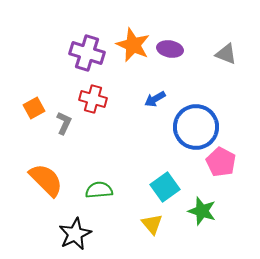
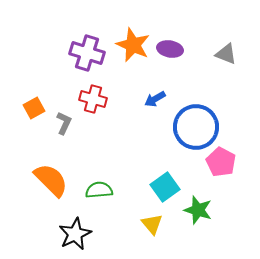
orange semicircle: moved 5 px right
green star: moved 4 px left, 1 px up
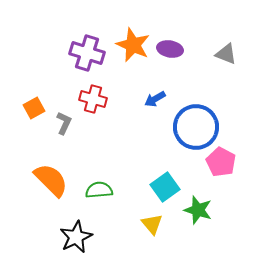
black star: moved 1 px right, 3 px down
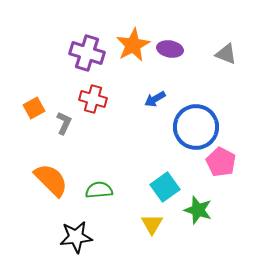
orange star: rotated 20 degrees clockwise
yellow triangle: rotated 10 degrees clockwise
black star: rotated 20 degrees clockwise
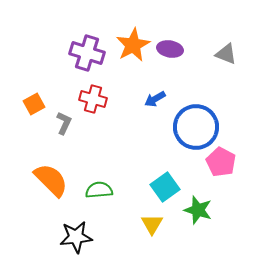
orange square: moved 4 px up
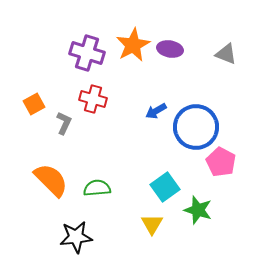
blue arrow: moved 1 px right, 12 px down
green semicircle: moved 2 px left, 2 px up
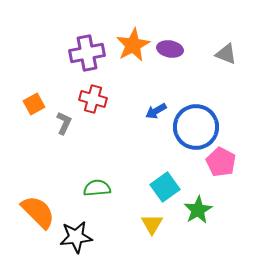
purple cross: rotated 28 degrees counterclockwise
orange semicircle: moved 13 px left, 32 px down
green star: rotated 24 degrees clockwise
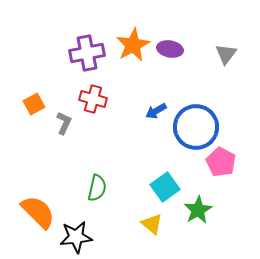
gray triangle: rotated 45 degrees clockwise
green semicircle: rotated 108 degrees clockwise
yellow triangle: rotated 20 degrees counterclockwise
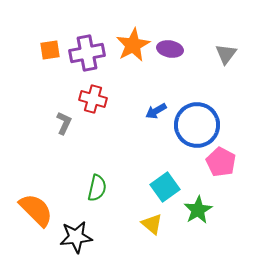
orange square: moved 16 px right, 54 px up; rotated 20 degrees clockwise
blue circle: moved 1 px right, 2 px up
orange semicircle: moved 2 px left, 2 px up
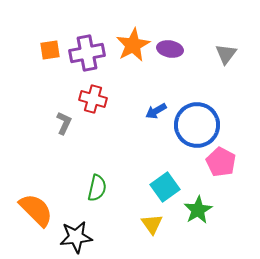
yellow triangle: rotated 15 degrees clockwise
